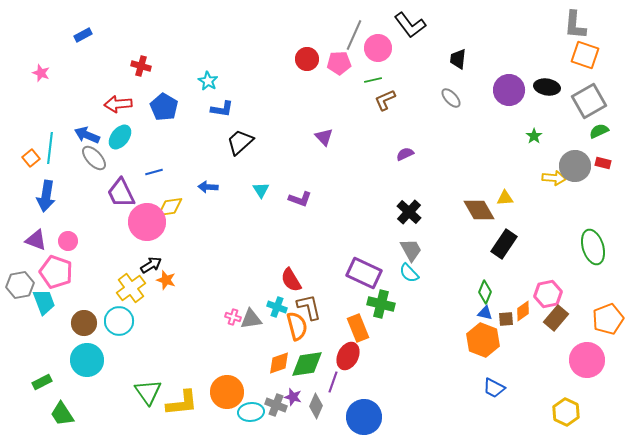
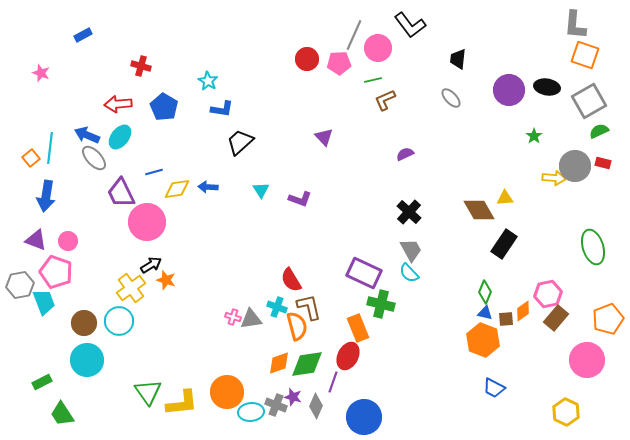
yellow diamond at (170, 207): moved 7 px right, 18 px up
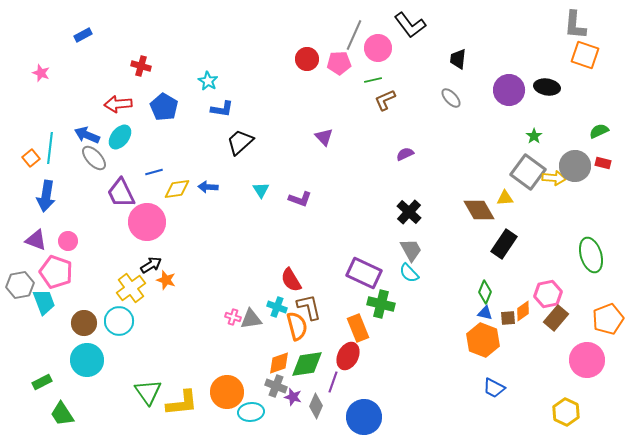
gray square at (589, 101): moved 61 px left, 71 px down; rotated 24 degrees counterclockwise
green ellipse at (593, 247): moved 2 px left, 8 px down
brown square at (506, 319): moved 2 px right, 1 px up
gray cross at (276, 405): moved 19 px up
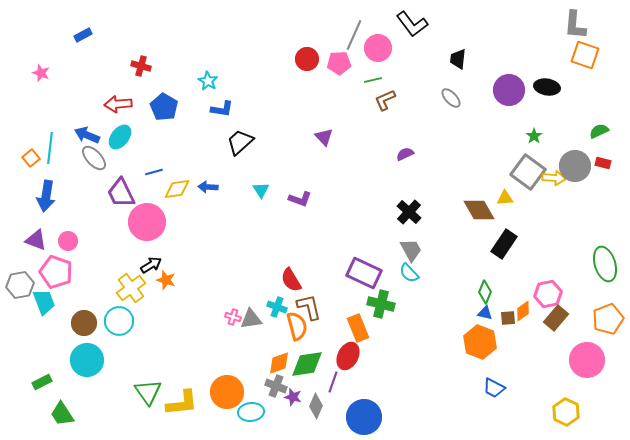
black L-shape at (410, 25): moved 2 px right, 1 px up
green ellipse at (591, 255): moved 14 px right, 9 px down
orange hexagon at (483, 340): moved 3 px left, 2 px down
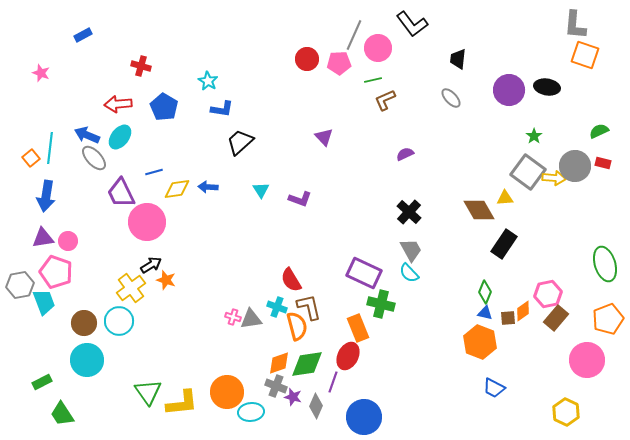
purple triangle at (36, 240): moved 7 px right, 2 px up; rotated 30 degrees counterclockwise
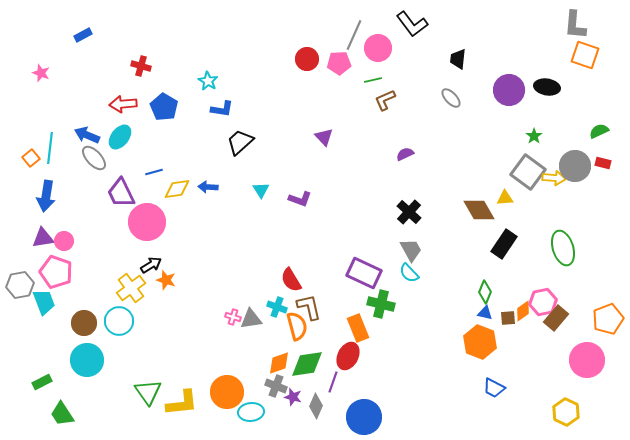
red arrow at (118, 104): moved 5 px right
pink circle at (68, 241): moved 4 px left
green ellipse at (605, 264): moved 42 px left, 16 px up
pink hexagon at (548, 294): moved 5 px left, 8 px down
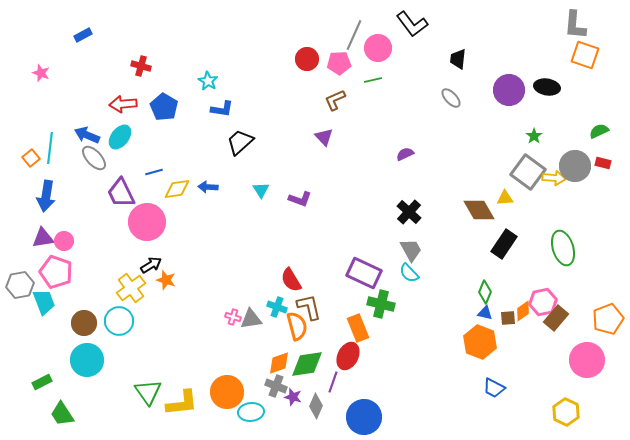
brown L-shape at (385, 100): moved 50 px left
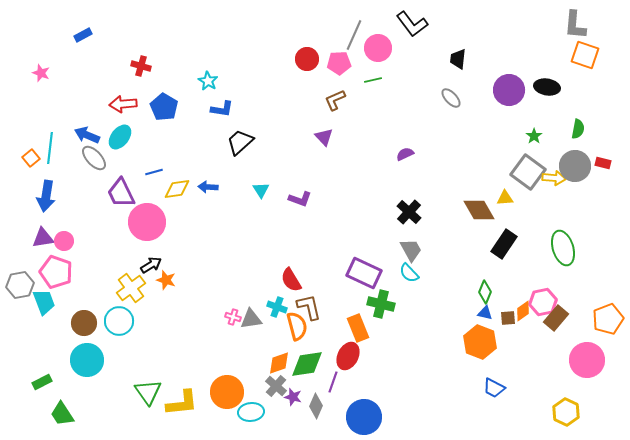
green semicircle at (599, 131): moved 21 px left, 2 px up; rotated 126 degrees clockwise
gray cross at (276, 386): rotated 20 degrees clockwise
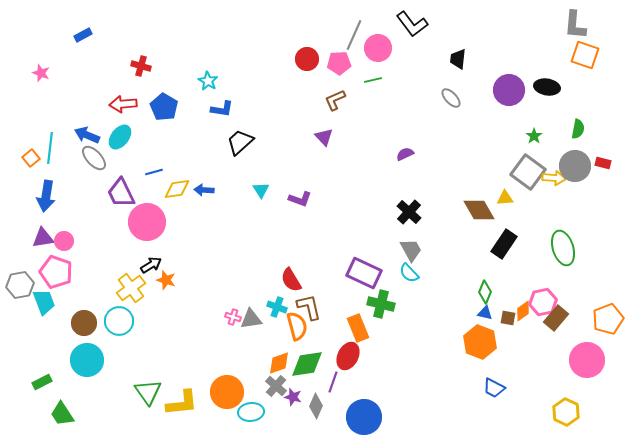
blue arrow at (208, 187): moved 4 px left, 3 px down
brown square at (508, 318): rotated 14 degrees clockwise
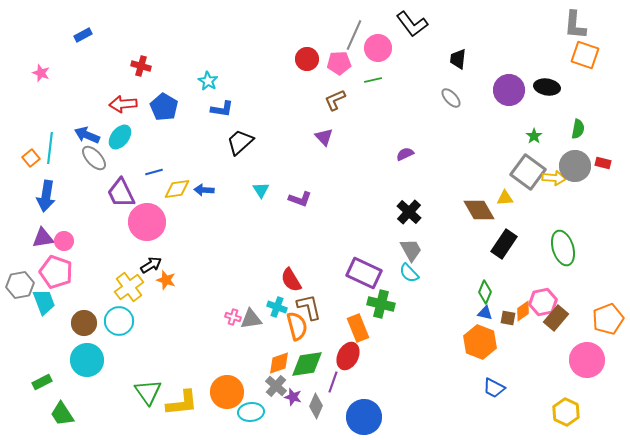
yellow cross at (131, 288): moved 2 px left, 1 px up
